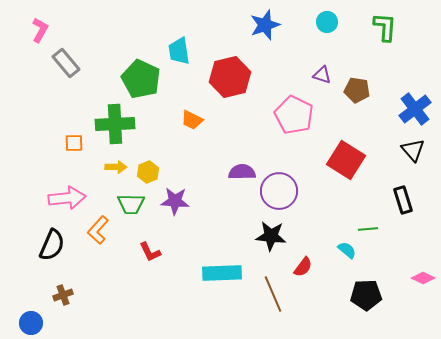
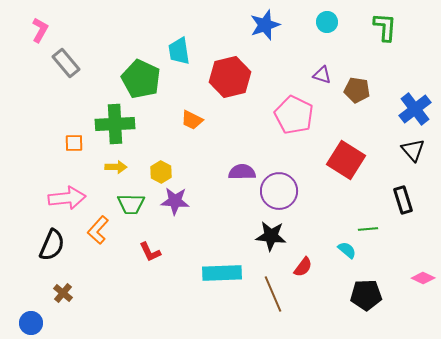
yellow hexagon: moved 13 px right; rotated 10 degrees counterclockwise
brown cross: moved 2 px up; rotated 30 degrees counterclockwise
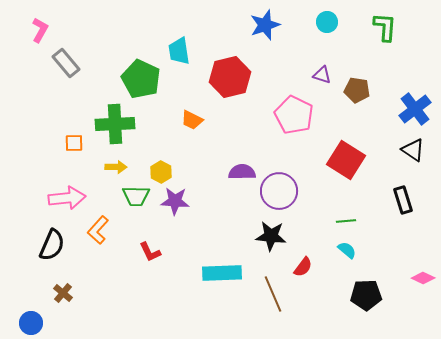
black triangle: rotated 15 degrees counterclockwise
green trapezoid: moved 5 px right, 8 px up
green line: moved 22 px left, 8 px up
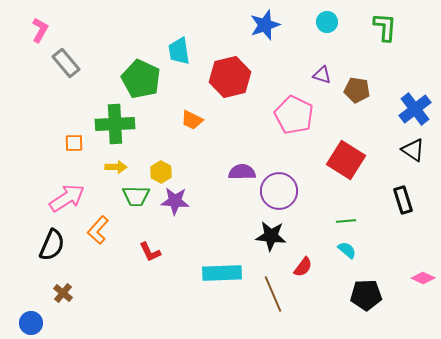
pink arrow: rotated 27 degrees counterclockwise
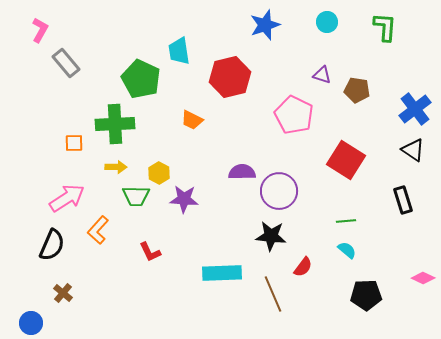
yellow hexagon: moved 2 px left, 1 px down
purple star: moved 9 px right, 2 px up
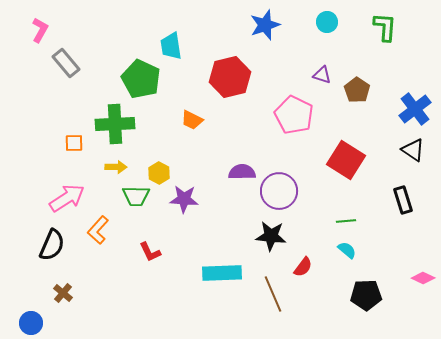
cyan trapezoid: moved 8 px left, 5 px up
brown pentagon: rotated 25 degrees clockwise
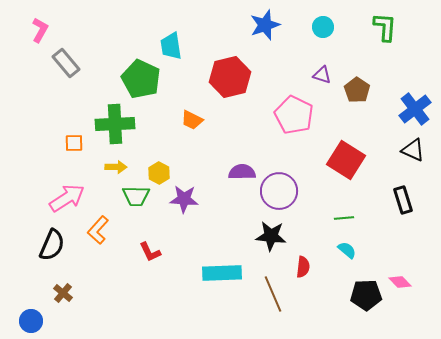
cyan circle: moved 4 px left, 5 px down
black triangle: rotated 10 degrees counterclockwise
green line: moved 2 px left, 3 px up
red semicircle: rotated 30 degrees counterclockwise
pink diamond: moved 23 px left, 4 px down; rotated 20 degrees clockwise
blue circle: moved 2 px up
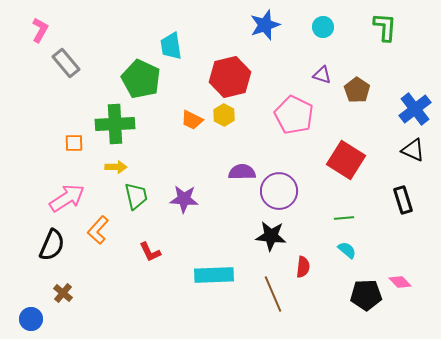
yellow hexagon: moved 65 px right, 58 px up
green trapezoid: rotated 104 degrees counterclockwise
cyan rectangle: moved 8 px left, 2 px down
blue circle: moved 2 px up
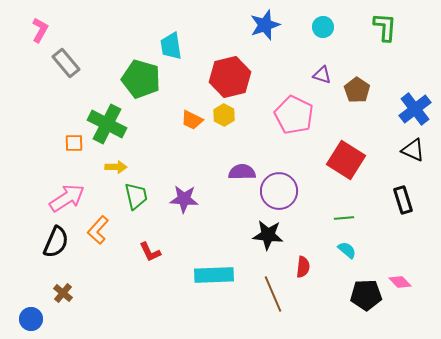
green pentagon: rotated 9 degrees counterclockwise
green cross: moved 8 px left; rotated 30 degrees clockwise
black star: moved 3 px left, 1 px up
black semicircle: moved 4 px right, 3 px up
